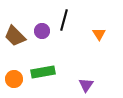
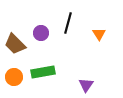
black line: moved 4 px right, 3 px down
purple circle: moved 1 px left, 2 px down
brown trapezoid: moved 8 px down
orange circle: moved 2 px up
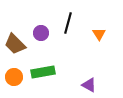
purple triangle: moved 3 px right; rotated 35 degrees counterclockwise
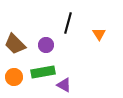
purple circle: moved 5 px right, 12 px down
purple triangle: moved 25 px left
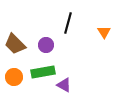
orange triangle: moved 5 px right, 2 px up
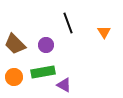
black line: rotated 35 degrees counterclockwise
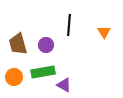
black line: moved 1 px right, 2 px down; rotated 25 degrees clockwise
brown trapezoid: moved 3 px right; rotated 30 degrees clockwise
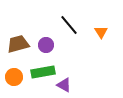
black line: rotated 45 degrees counterclockwise
orange triangle: moved 3 px left
brown trapezoid: rotated 90 degrees clockwise
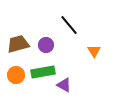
orange triangle: moved 7 px left, 19 px down
orange circle: moved 2 px right, 2 px up
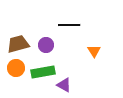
black line: rotated 50 degrees counterclockwise
orange circle: moved 7 px up
